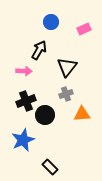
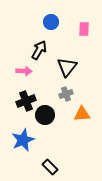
pink rectangle: rotated 64 degrees counterclockwise
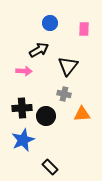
blue circle: moved 1 px left, 1 px down
black arrow: rotated 30 degrees clockwise
black triangle: moved 1 px right, 1 px up
gray cross: moved 2 px left; rotated 32 degrees clockwise
black cross: moved 4 px left, 7 px down; rotated 18 degrees clockwise
black circle: moved 1 px right, 1 px down
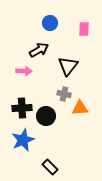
orange triangle: moved 2 px left, 6 px up
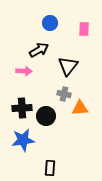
blue star: rotated 15 degrees clockwise
black rectangle: moved 1 px down; rotated 49 degrees clockwise
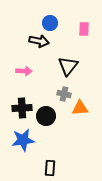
black arrow: moved 9 px up; rotated 42 degrees clockwise
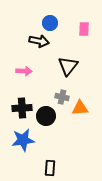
gray cross: moved 2 px left, 3 px down
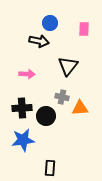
pink arrow: moved 3 px right, 3 px down
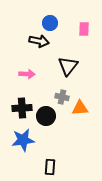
black rectangle: moved 1 px up
